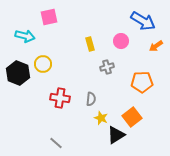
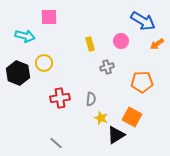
pink square: rotated 12 degrees clockwise
orange arrow: moved 1 px right, 2 px up
yellow circle: moved 1 px right, 1 px up
red cross: rotated 18 degrees counterclockwise
orange square: rotated 24 degrees counterclockwise
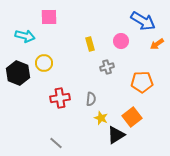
orange square: rotated 24 degrees clockwise
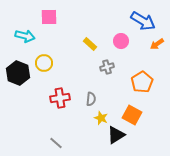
yellow rectangle: rotated 32 degrees counterclockwise
orange pentagon: rotated 30 degrees counterclockwise
orange square: moved 2 px up; rotated 24 degrees counterclockwise
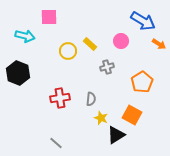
orange arrow: moved 2 px right; rotated 112 degrees counterclockwise
yellow circle: moved 24 px right, 12 px up
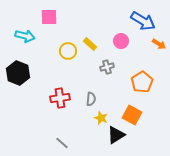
gray line: moved 6 px right
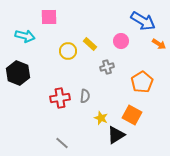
gray semicircle: moved 6 px left, 3 px up
